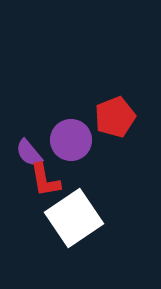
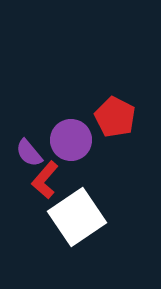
red pentagon: rotated 24 degrees counterclockwise
red L-shape: rotated 51 degrees clockwise
white square: moved 3 px right, 1 px up
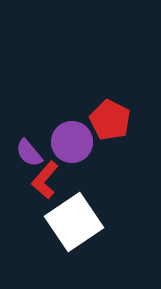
red pentagon: moved 5 px left, 3 px down
purple circle: moved 1 px right, 2 px down
white square: moved 3 px left, 5 px down
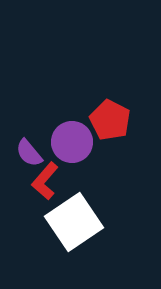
red L-shape: moved 1 px down
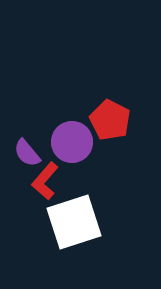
purple semicircle: moved 2 px left
white square: rotated 16 degrees clockwise
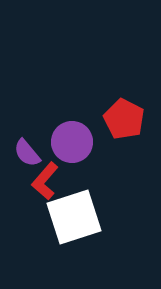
red pentagon: moved 14 px right, 1 px up
white square: moved 5 px up
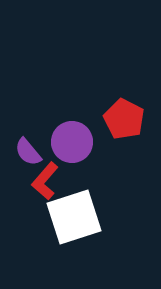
purple semicircle: moved 1 px right, 1 px up
